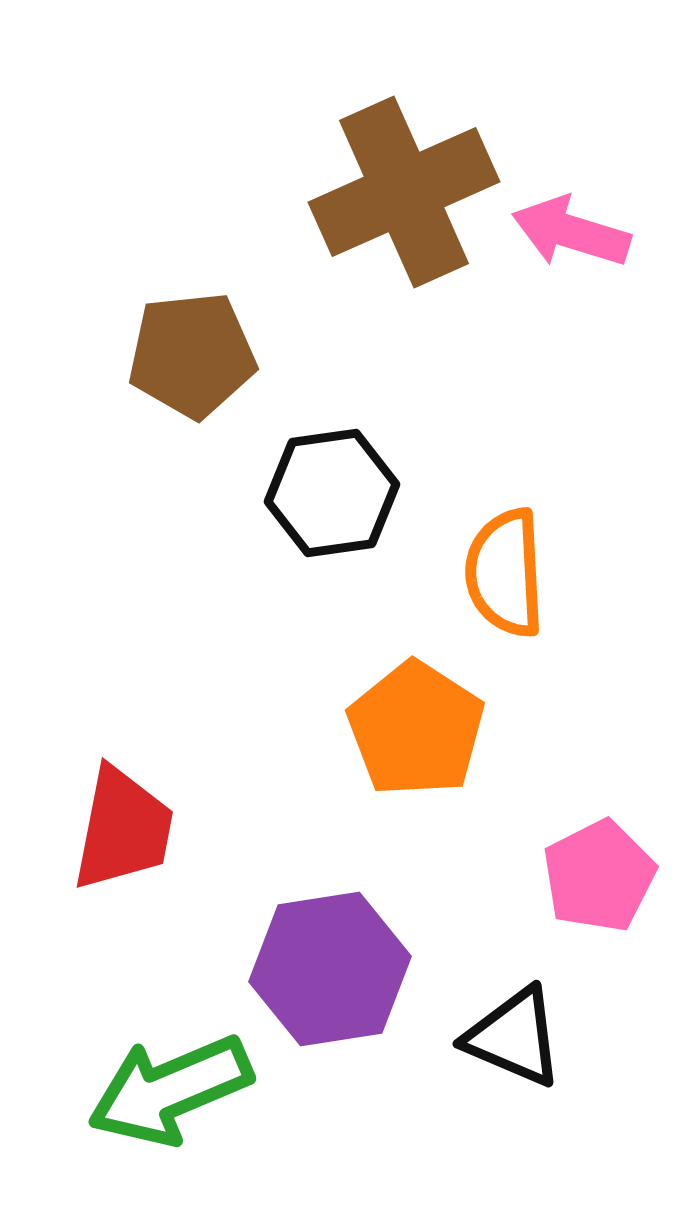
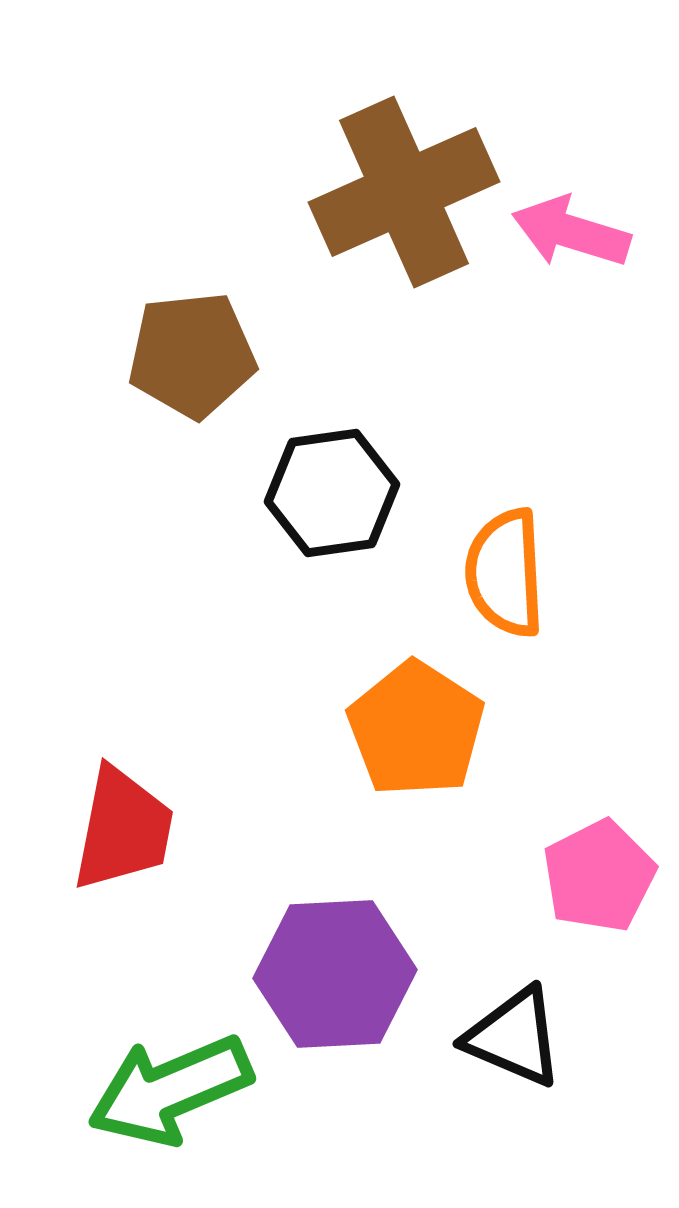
purple hexagon: moved 5 px right, 5 px down; rotated 6 degrees clockwise
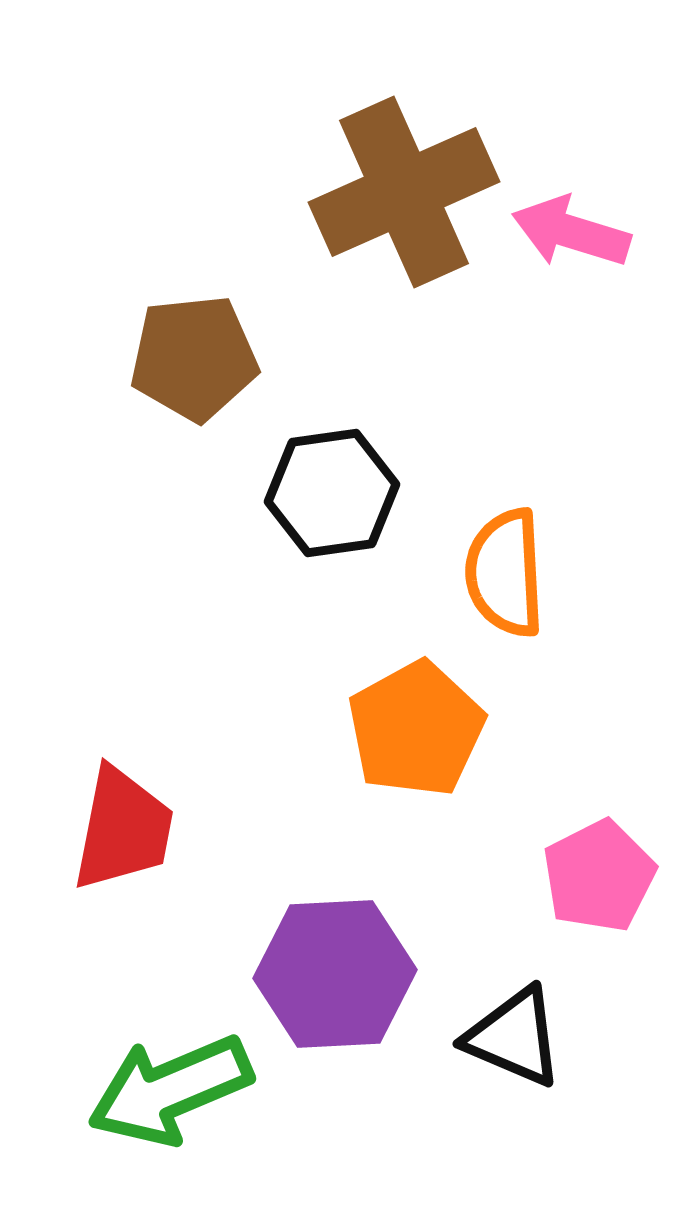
brown pentagon: moved 2 px right, 3 px down
orange pentagon: rotated 10 degrees clockwise
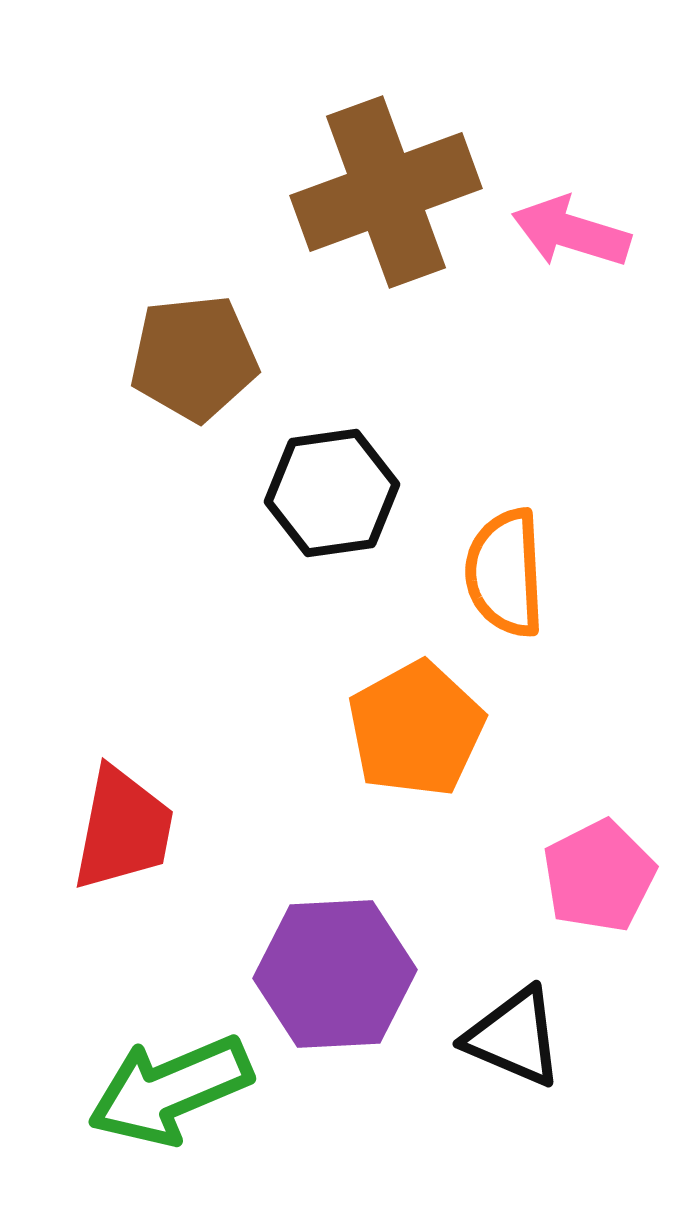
brown cross: moved 18 px left; rotated 4 degrees clockwise
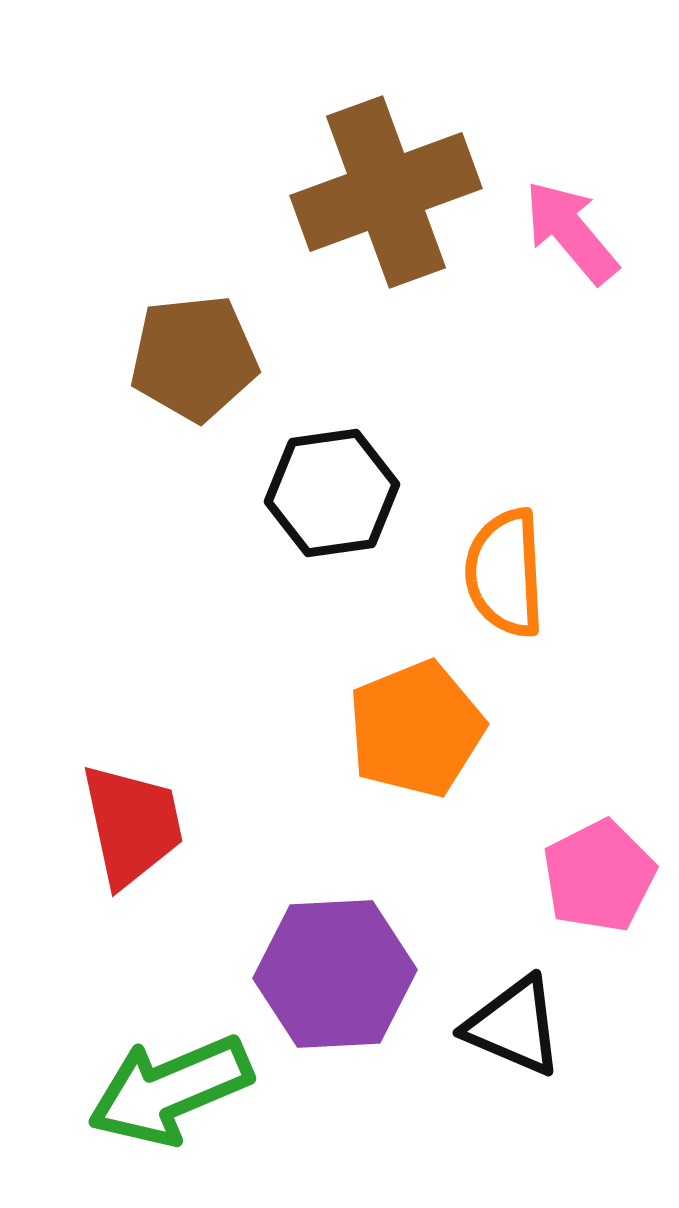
pink arrow: rotated 33 degrees clockwise
orange pentagon: rotated 7 degrees clockwise
red trapezoid: moved 9 px right, 4 px up; rotated 23 degrees counterclockwise
black triangle: moved 11 px up
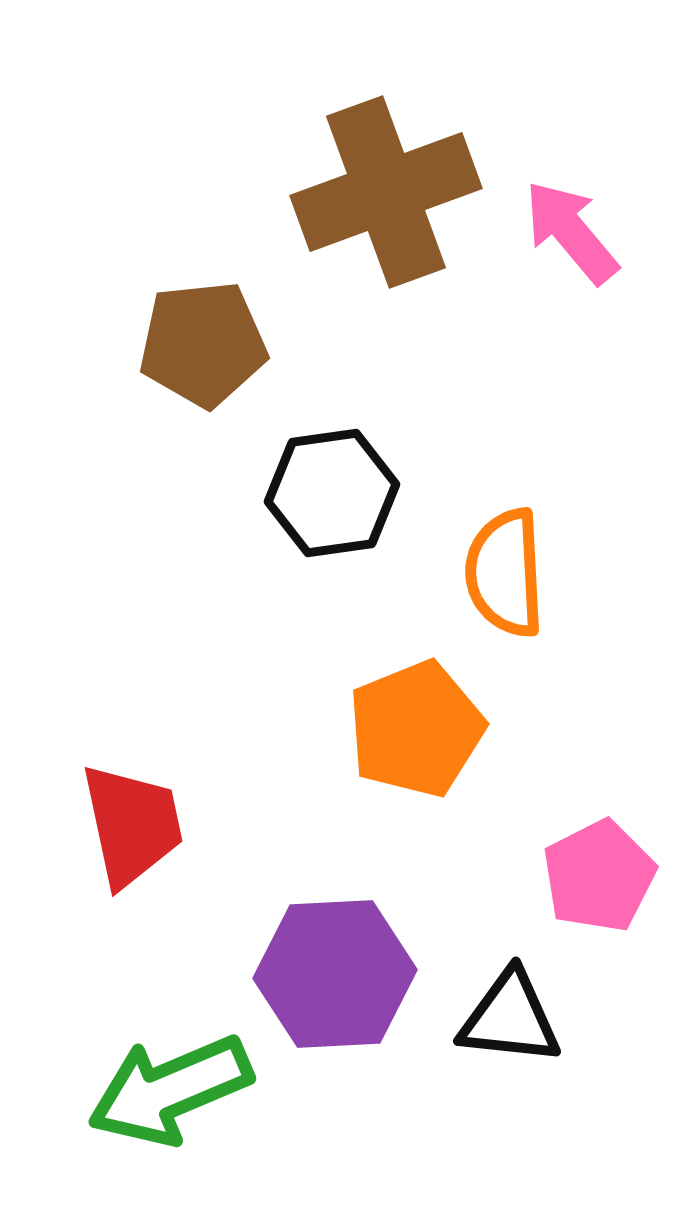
brown pentagon: moved 9 px right, 14 px up
black triangle: moved 4 px left, 8 px up; rotated 17 degrees counterclockwise
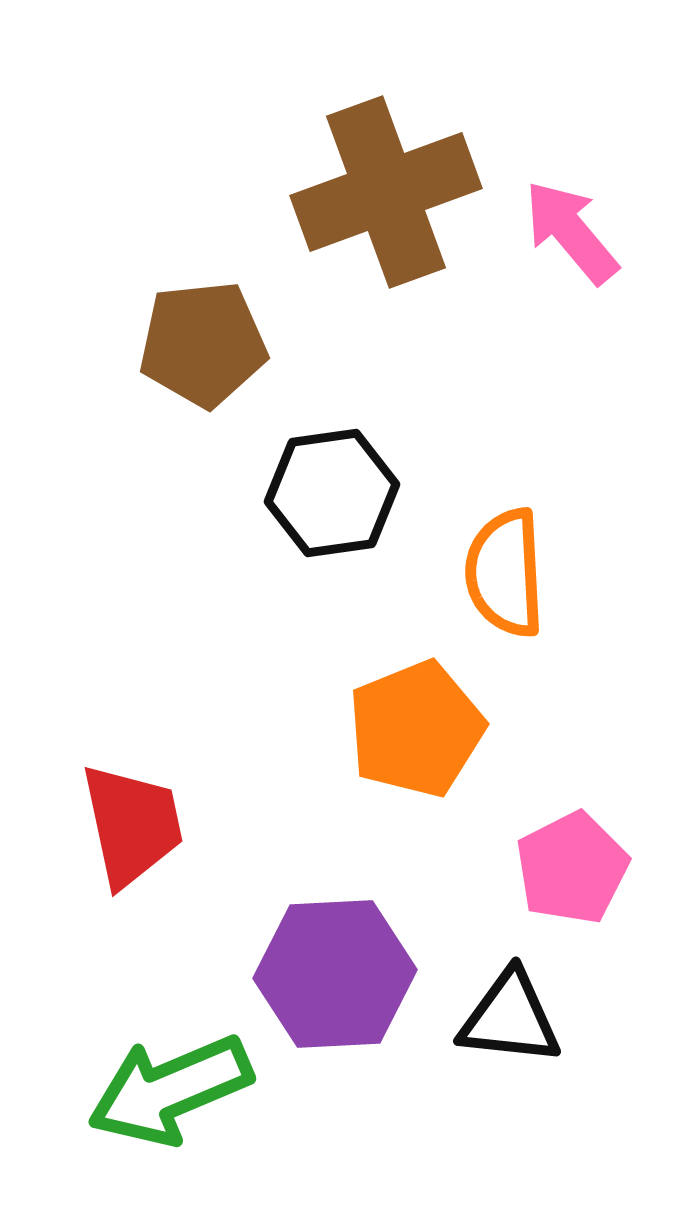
pink pentagon: moved 27 px left, 8 px up
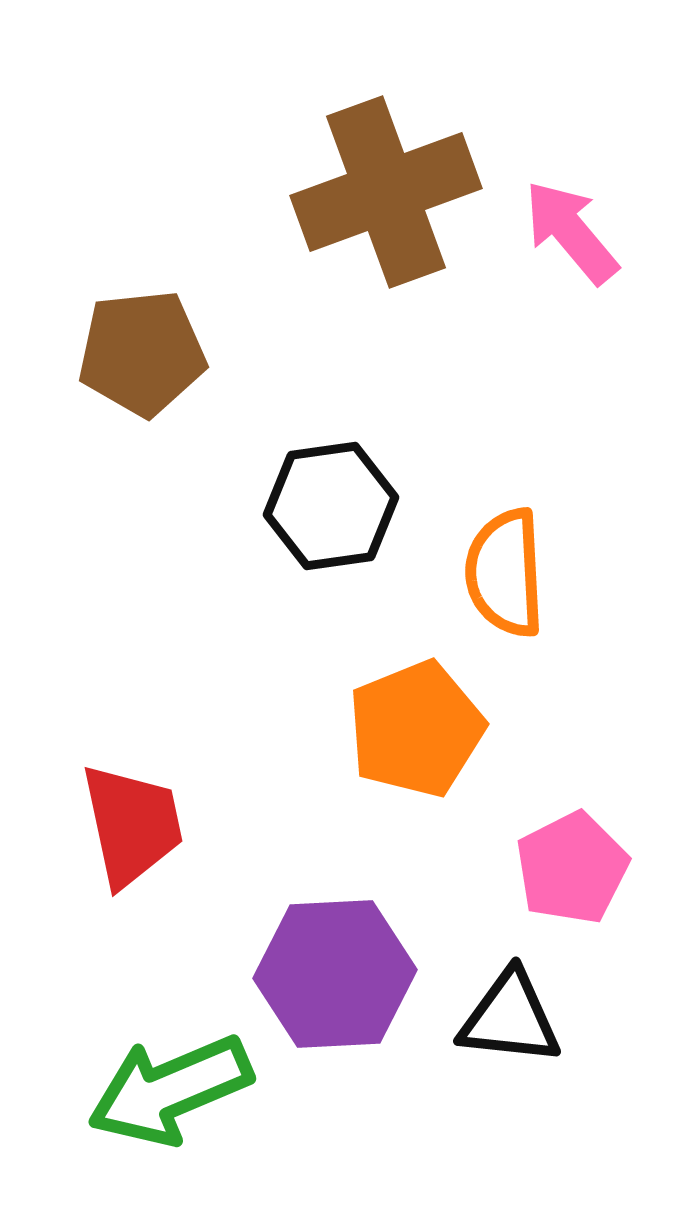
brown pentagon: moved 61 px left, 9 px down
black hexagon: moved 1 px left, 13 px down
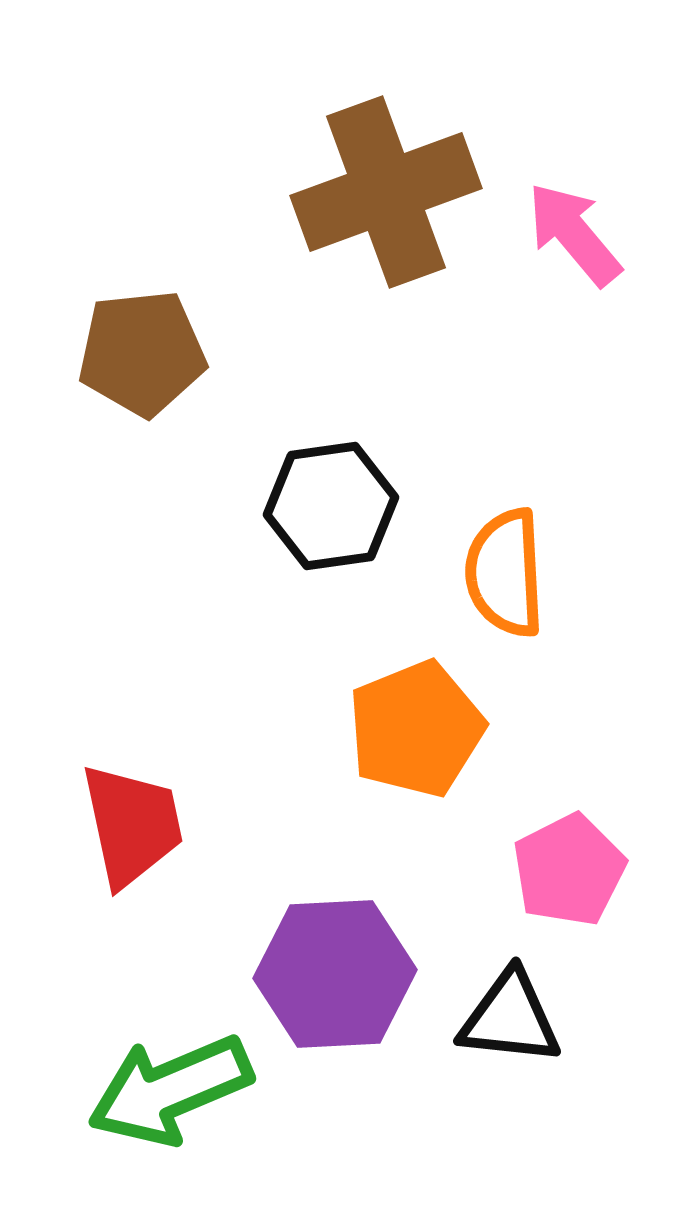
pink arrow: moved 3 px right, 2 px down
pink pentagon: moved 3 px left, 2 px down
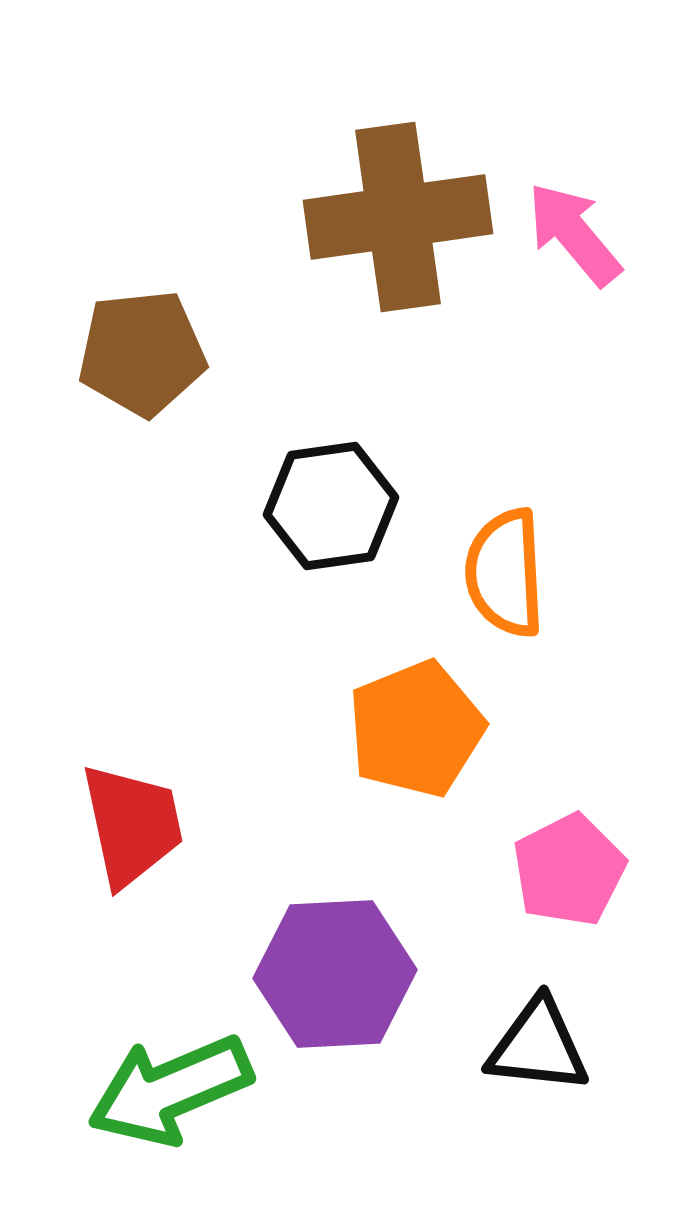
brown cross: moved 12 px right, 25 px down; rotated 12 degrees clockwise
black triangle: moved 28 px right, 28 px down
